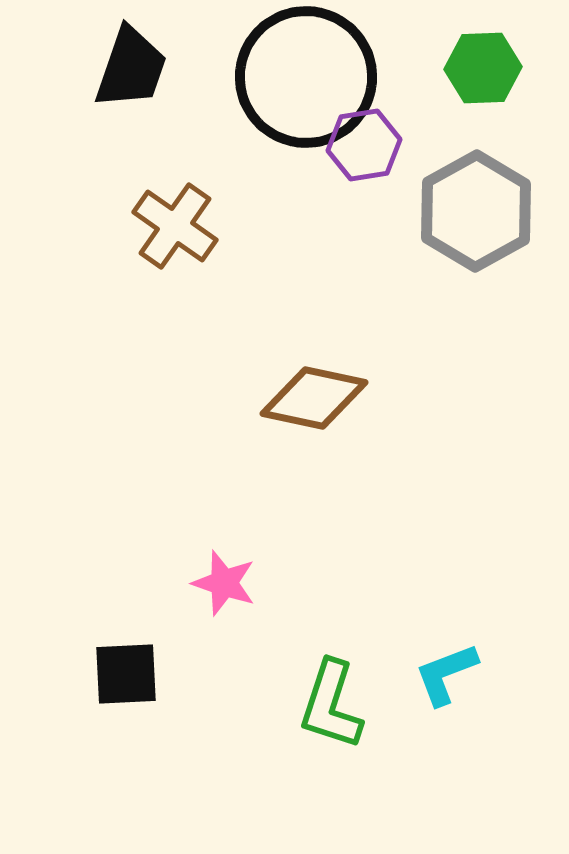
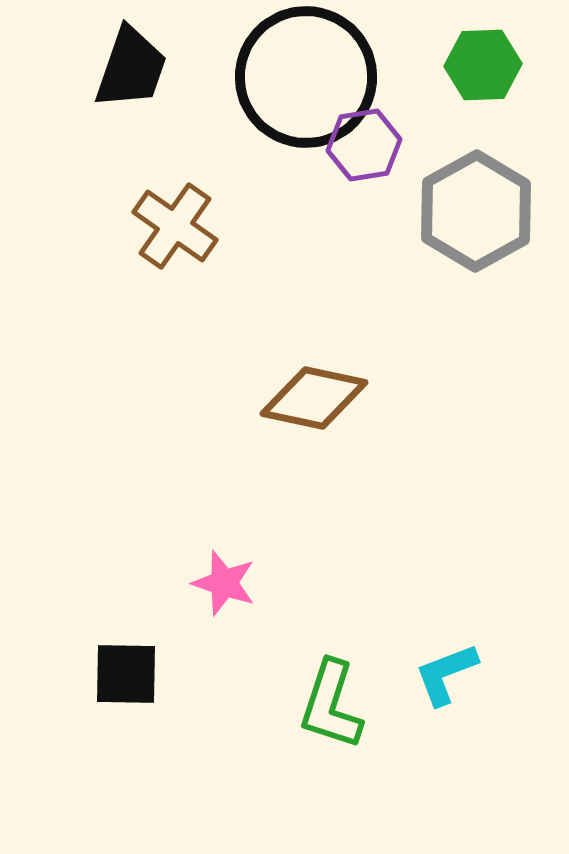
green hexagon: moved 3 px up
black square: rotated 4 degrees clockwise
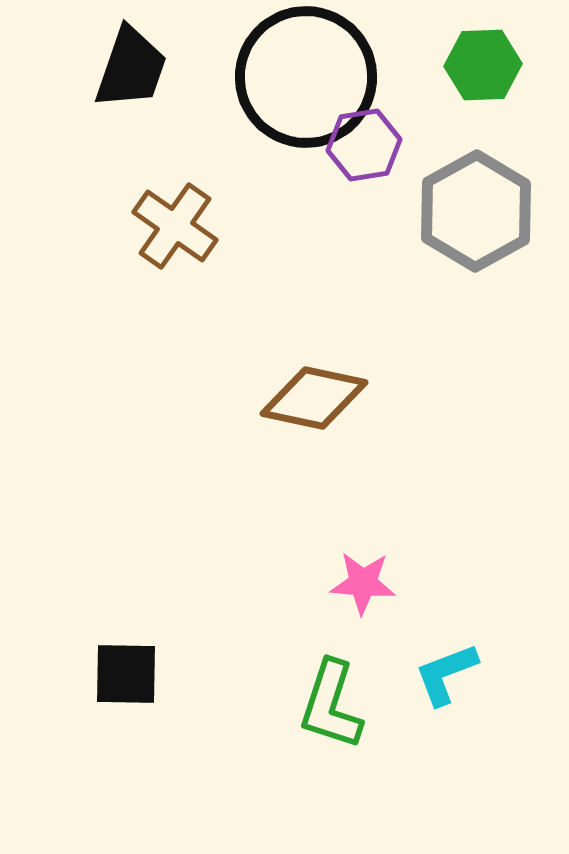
pink star: moved 139 px right; rotated 14 degrees counterclockwise
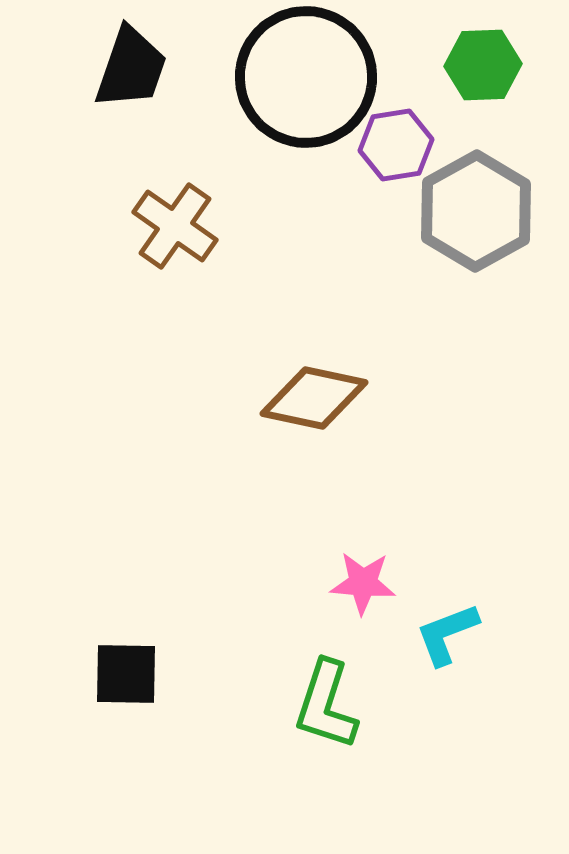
purple hexagon: moved 32 px right
cyan L-shape: moved 1 px right, 40 px up
green L-shape: moved 5 px left
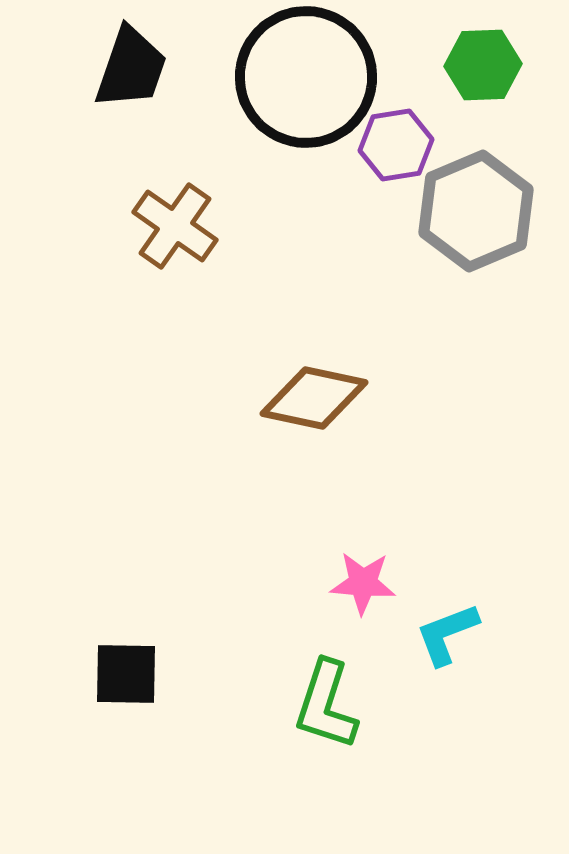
gray hexagon: rotated 6 degrees clockwise
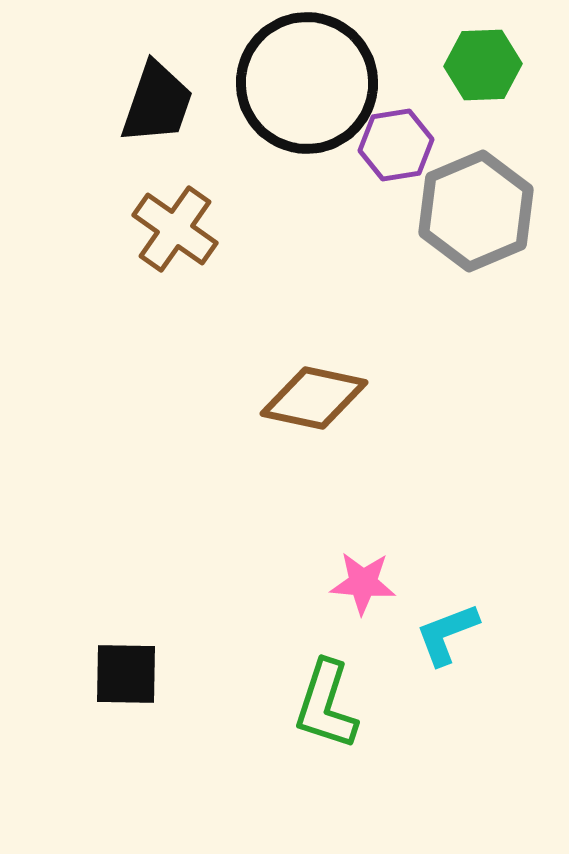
black trapezoid: moved 26 px right, 35 px down
black circle: moved 1 px right, 6 px down
brown cross: moved 3 px down
